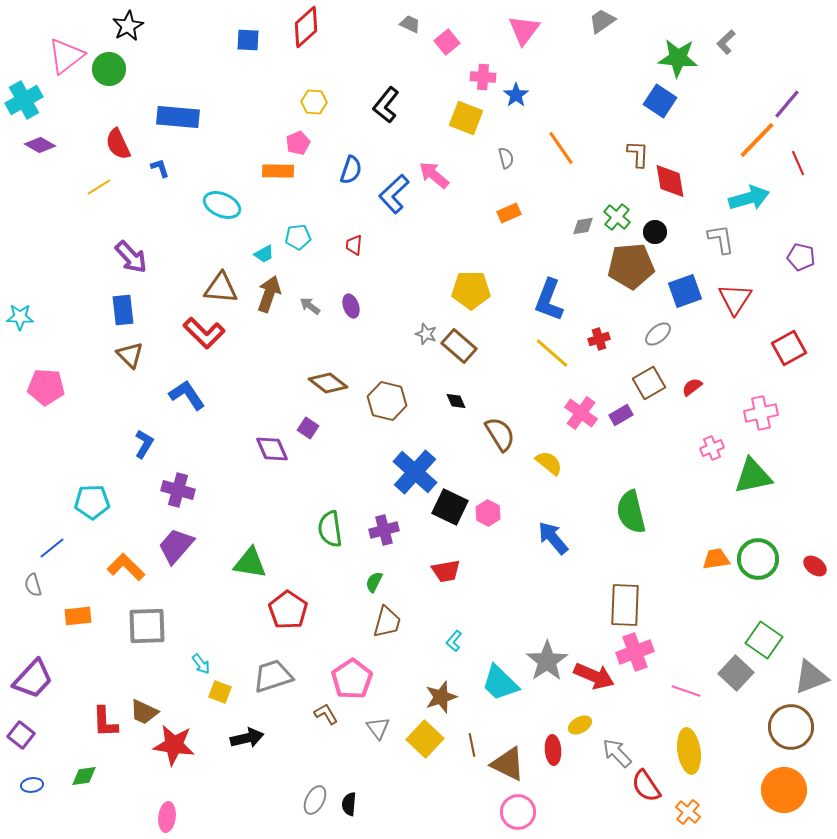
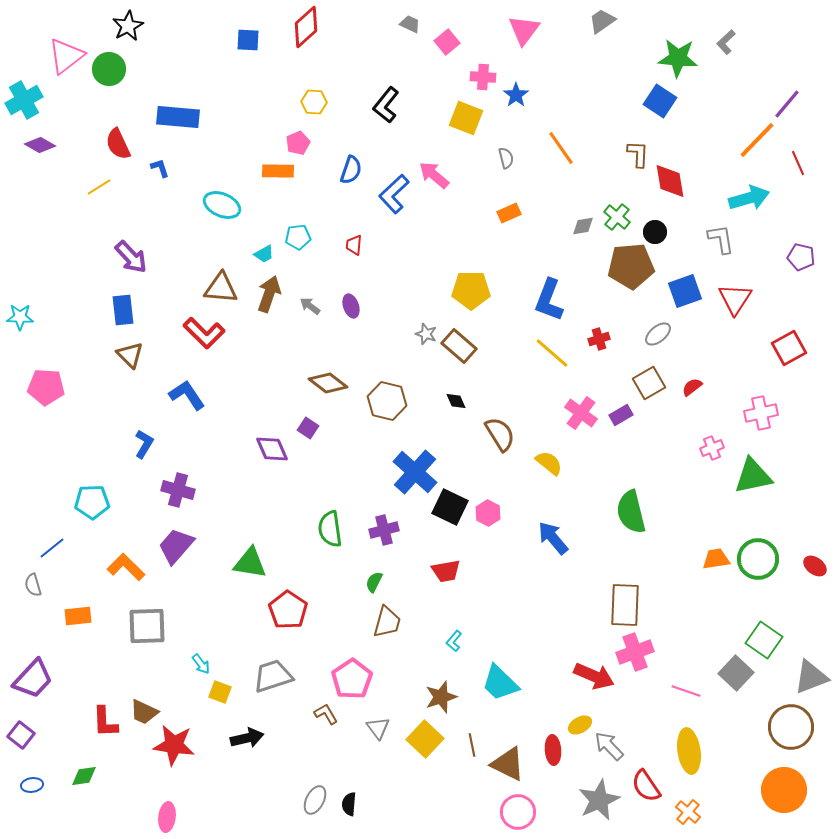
gray star at (547, 661): moved 52 px right, 139 px down; rotated 9 degrees clockwise
gray arrow at (617, 753): moved 8 px left, 7 px up
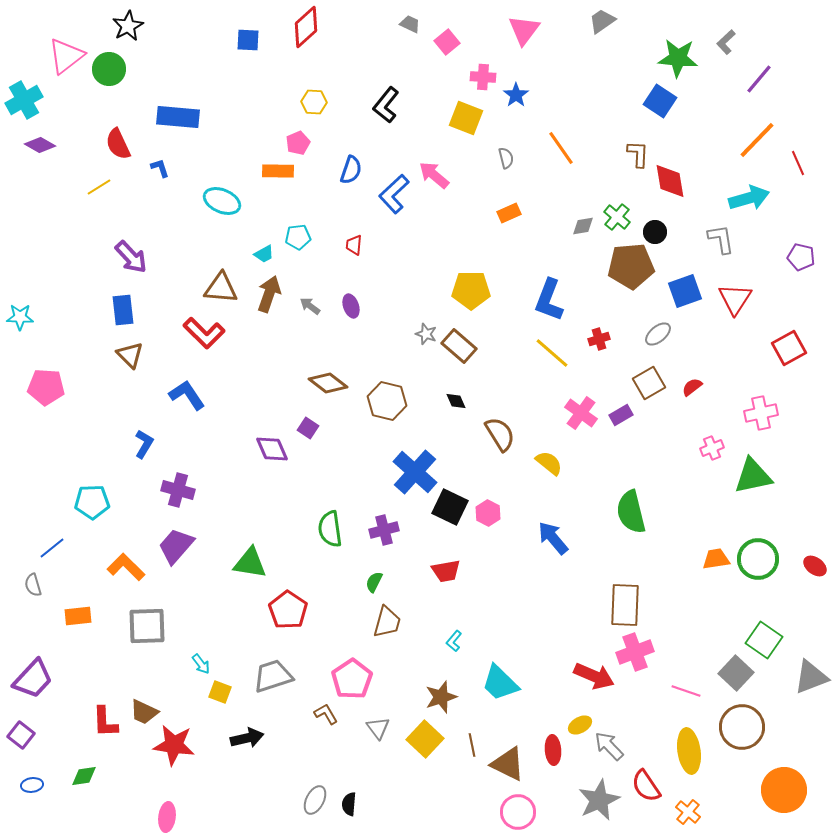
purple line at (787, 104): moved 28 px left, 25 px up
cyan ellipse at (222, 205): moved 4 px up
brown circle at (791, 727): moved 49 px left
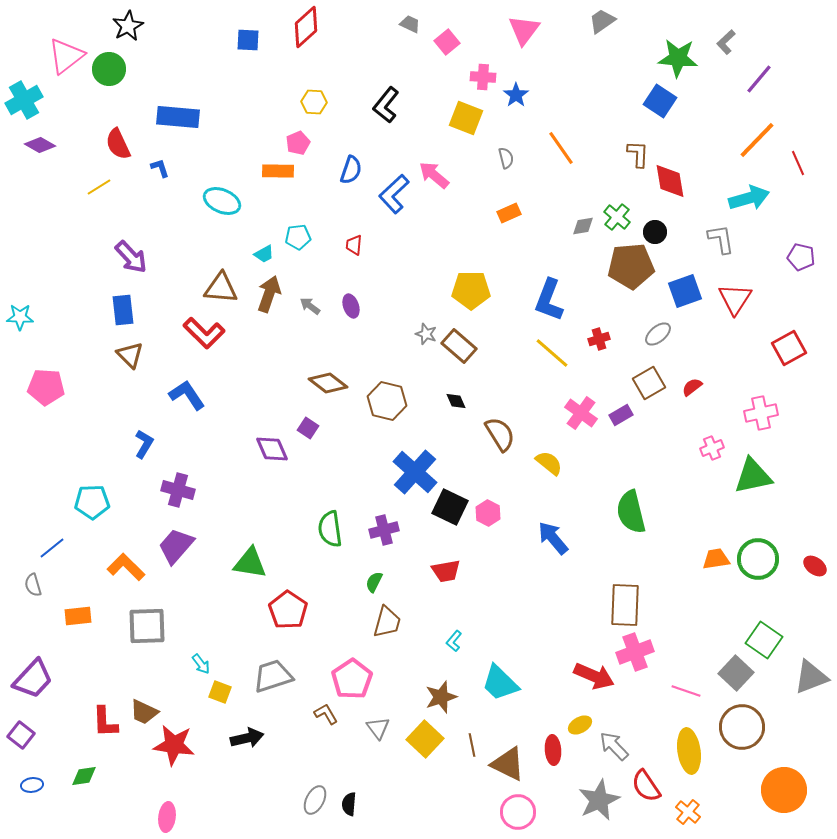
gray arrow at (609, 746): moved 5 px right
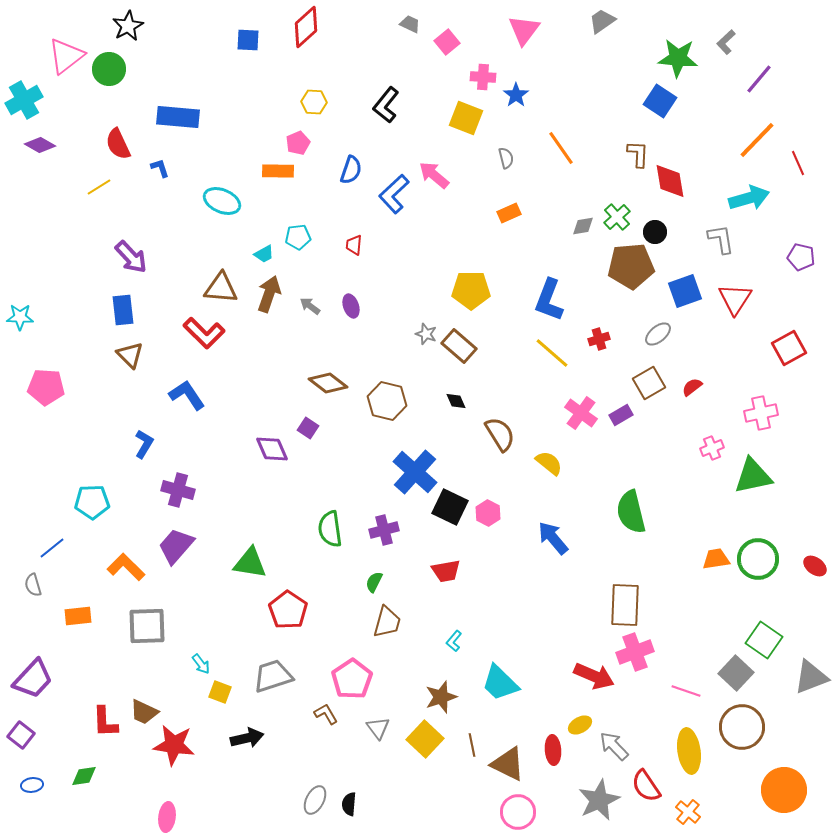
green cross at (617, 217): rotated 8 degrees clockwise
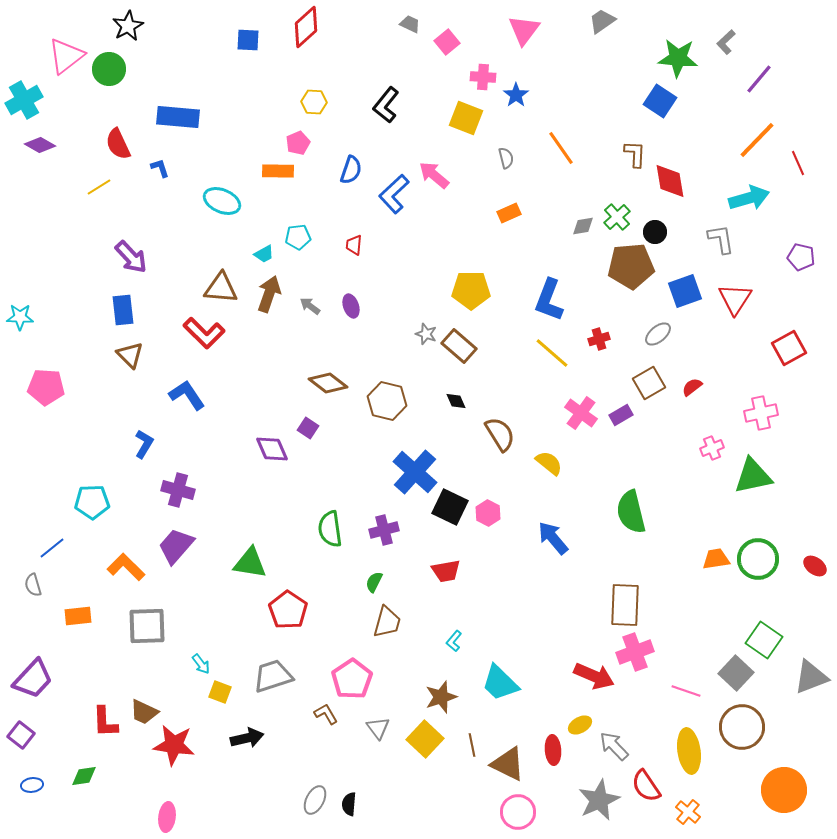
brown L-shape at (638, 154): moved 3 px left
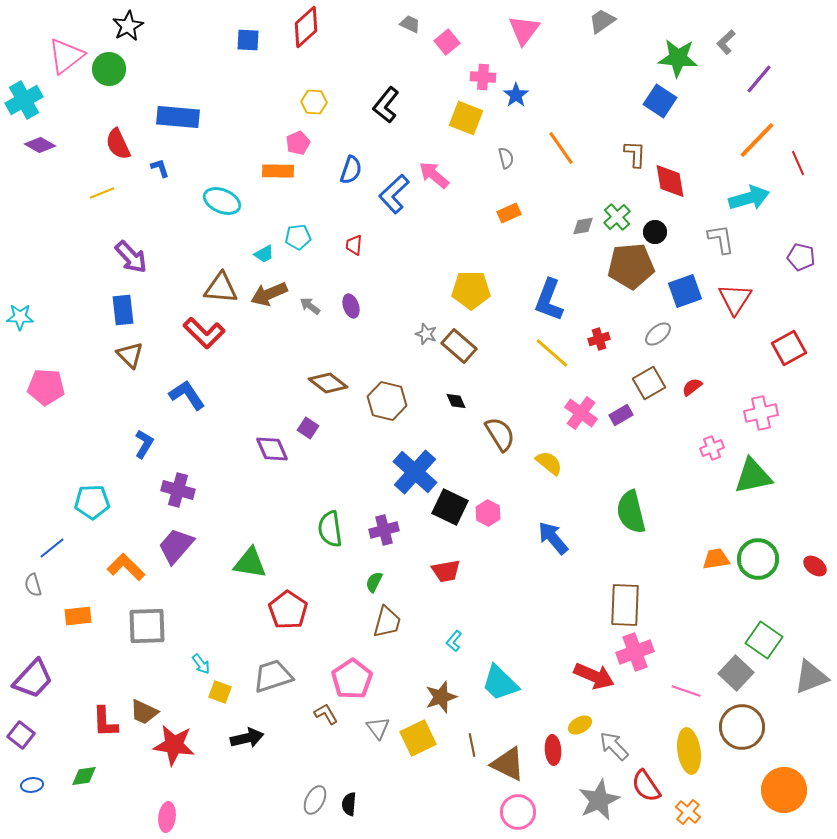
yellow line at (99, 187): moved 3 px right, 6 px down; rotated 10 degrees clockwise
brown arrow at (269, 294): rotated 132 degrees counterclockwise
yellow square at (425, 739): moved 7 px left, 1 px up; rotated 21 degrees clockwise
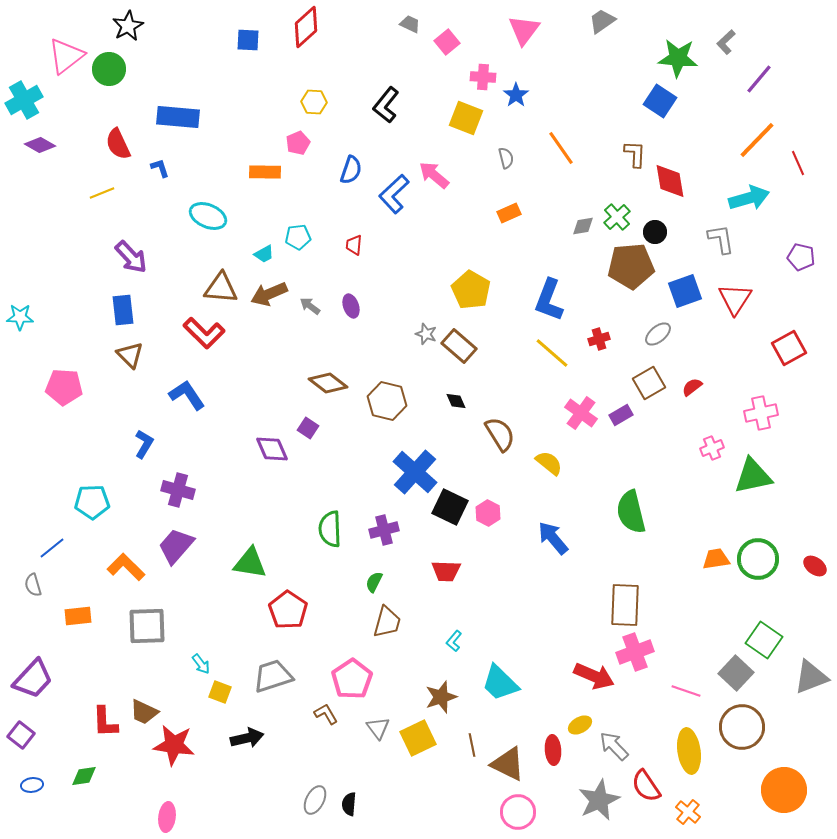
orange rectangle at (278, 171): moved 13 px left, 1 px down
cyan ellipse at (222, 201): moved 14 px left, 15 px down
yellow pentagon at (471, 290): rotated 30 degrees clockwise
pink pentagon at (46, 387): moved 18 px right
green semicircle at (330, 529): rotated 6 degrees clockwise
red trapezoid at (446, 571): rotated 12 degrees clockwise
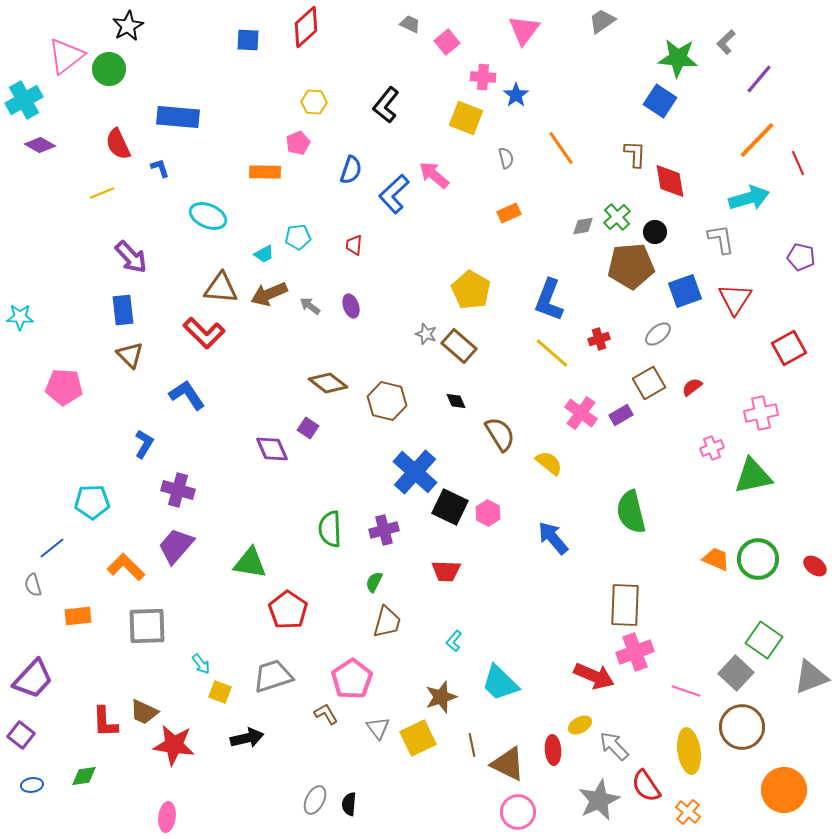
orange trapezoid at (716, 559): rotated 32 degrees clockwise
